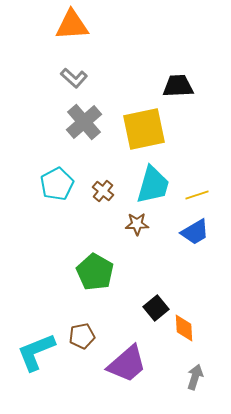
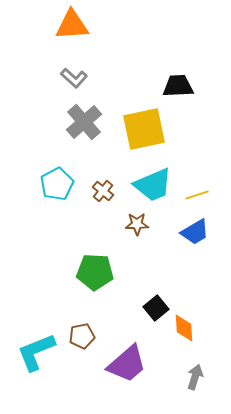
cyan trapezoid: rotated 51 degrees clockwise
green pentagon: rotated 27 degrees counterclockwise
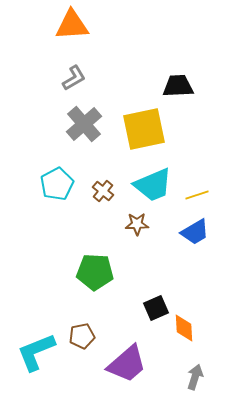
gray L-shape: rotated 72 degrees counterclockwise
gray cross: moved 2 px down
black square: rotated 15 degrees clockwise
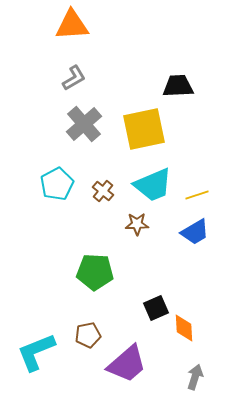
brown pentagon: moved 6 px right, 1 px up
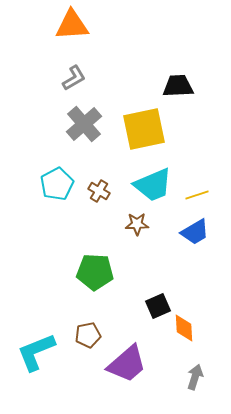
brown cross: moved 4 px left; rotated 10 degrees counterclockwise
black square: moved 2 px right, 2 px up
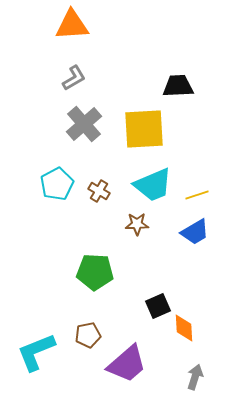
yellow square: rotated 9 degrees clockwise
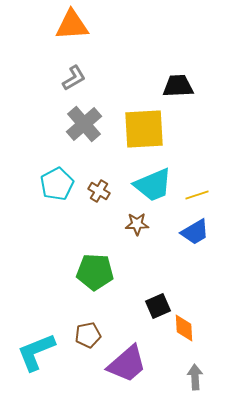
gray arrow: rotated 20 degrees counterclockwise
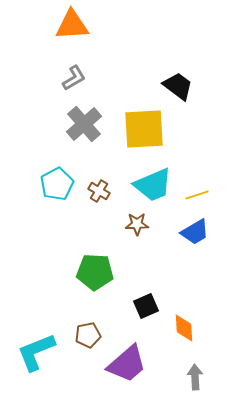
black trapezoid: rotated 40 degrees clockwise
black square: moved 12 px left
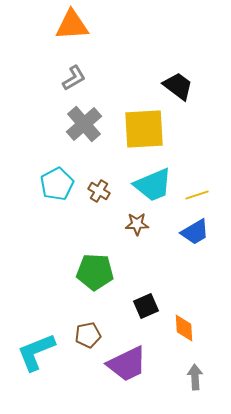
purple trapezoid: rotated 15 degrees clockwise
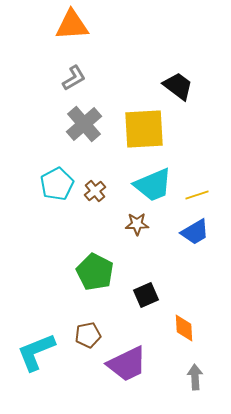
brown cross: moved 4 px left; rotated 20 degrees clockwise
green pentagon: rotated 24 degrees clockwise
black square: moved 11 px up
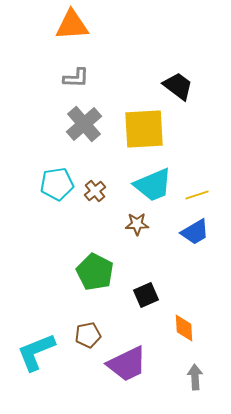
gray L-shape: moved 2 px right; rotated 32 degrees clockwise
cyan pentagon: rotated 20 degrees clockwise
